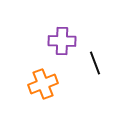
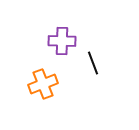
black line: moved 2 px left
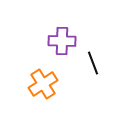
orange cross: rotated 12 degrees counterclockwise
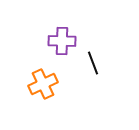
orange cross: rotated 8 degrees clockwise
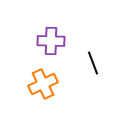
purple cross: moved 11 px left
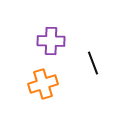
orange cross: rotated 8 degrees clockwise
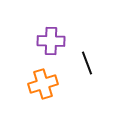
black line: moved 6 px left
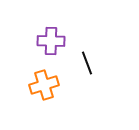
orange cross: moved 1 px right, 1 px down
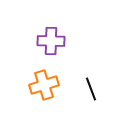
black line: moved 4 px right, 26 px down
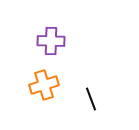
black line: moved 10 px down
